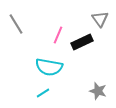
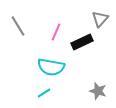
gray triangle: rotated 18 degrees clockwise
gray line: moved 2 px right, 2 px down
pink line: moved 2 px left, 3 px up
cyan semicircle: moved 2 px right
cyan line: moved 1 px right
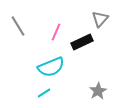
cyan semicircle: rotated 32 degrees counterclockwise
gray star: rotated 24 degrees clockwise
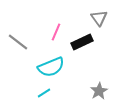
gray triangle: moved 1 px left, 1 px up; rotated 18 degrees counterclockwise
gray line: moved 16 px down; rotated 20 degrees counterclockwise
gray star: moved 1 px right
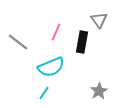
gray triangle: moved 2 px down
black rectangle: rotated 55 degrees counterclockwise
cyan line: rotated 24 degrees counterclockwise
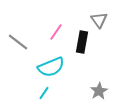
pink line: rotated 12 degrees clockwise
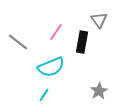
cyan line: moved 2 px down
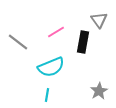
pink line: rotated 24 degrees clockwise
black rectangle: moved 1 px right
cyan line: moved 3 px right; rotated 24 degrees counterclockwise
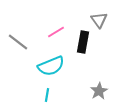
cyan semicircle: moved 1 px up
